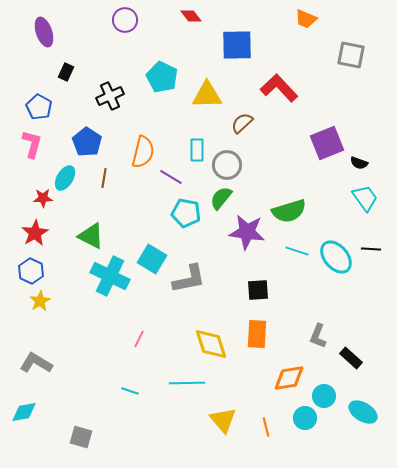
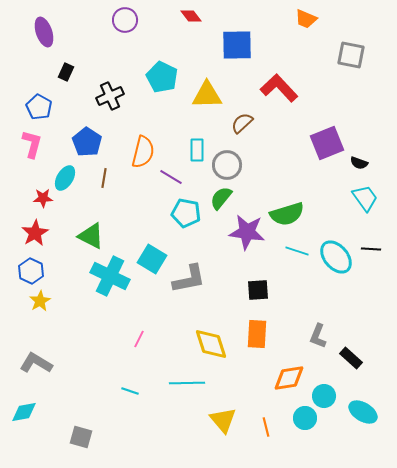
green semicircle at (289, 211): moved 2 px left, 3 px down
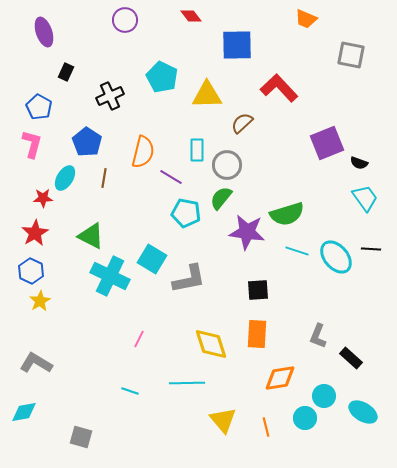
orange diamond at (289, 378): moved 9 px left
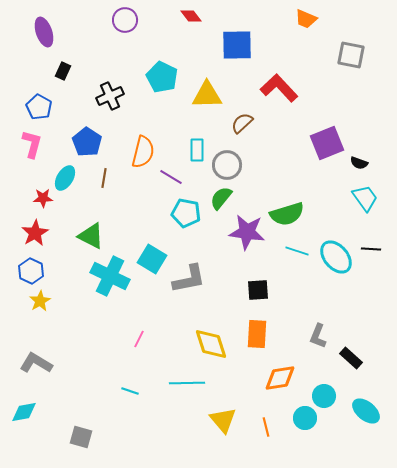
black rectangle at (66, 72): moved 3 px left, 1 px up
cyan ellipse at (363, 412): moved 3 px right, 1 px up; rotated 8 degrees clockwise
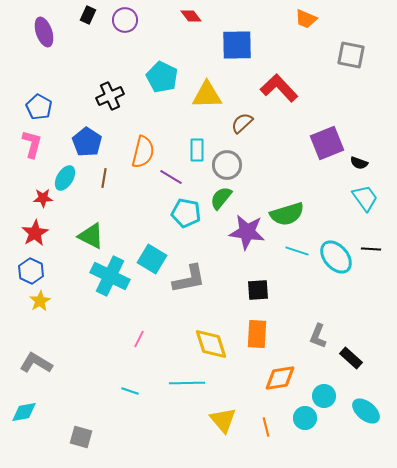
black rectangle at (63, 71): moved 25 px right, 56 px up
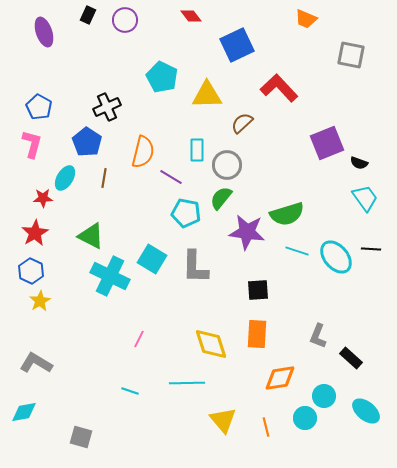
blue square at (237, 45): rotated 24 degrees counterclockwise
black cross at (110, 96): moved 3 px left, 11 px down
gray L-shape at (189, 279): moved 6 px right, 12 px up; rotated 102 degrees clockwise
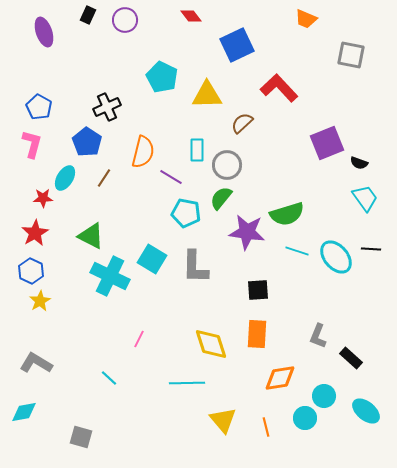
brown line at (104, 178): rotated 24 degrees clockwise
cyan line at (130, 391): moved 21 px left, 13 px up; rotated 24 degrees clockwise
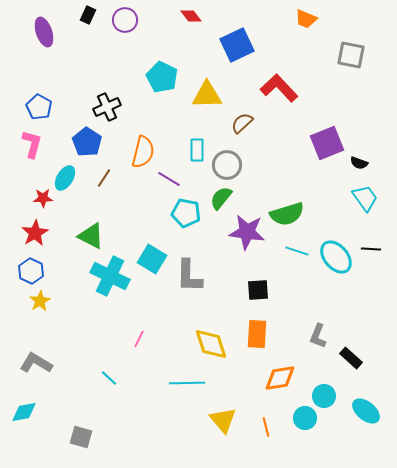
purple line at (171, 177): moved 2 px left, 2 px down
gray L-shape at (195, 267): moved 6 px left, 9 px down
